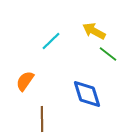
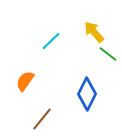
yellow arrow: moved 1 px down; rotated 20 degrees clockwise
blue diamond: rotated 44 degrees clockwise
brown line: rotated 40 degrees clockwise
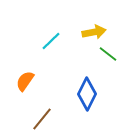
yellow arrow: rotated 120 degrees clockwise
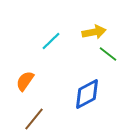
blue diamond: rotated 36 degrees clockwise
brown line: moved 8 px left
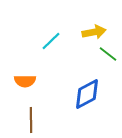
orange semicircle: rotated 125 degrees counterclockwise
brown line: moved 3 px left, 1 px down; rotated 40 degrees counterclockwise
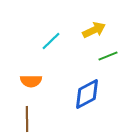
yellow arrow: moved 2 px up; rotated 15 degrees counterclockwise
green line: moved 2 px down; rotated 60 degrees counterclockwise
orange semicircle: moved 6 px right
brown line: moved 4 px left, 1 px up
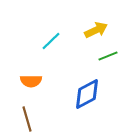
yellow arrow: moved 2 px right
brown line: rotated 15 degrees counterclockwise
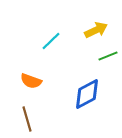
orange semicircle: rotated 20 degrees clockwise
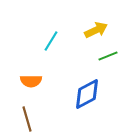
cyan line: rotated 15 degrees counterclockwise
orange semicircle: rotated 20 degrees counterclockwise
